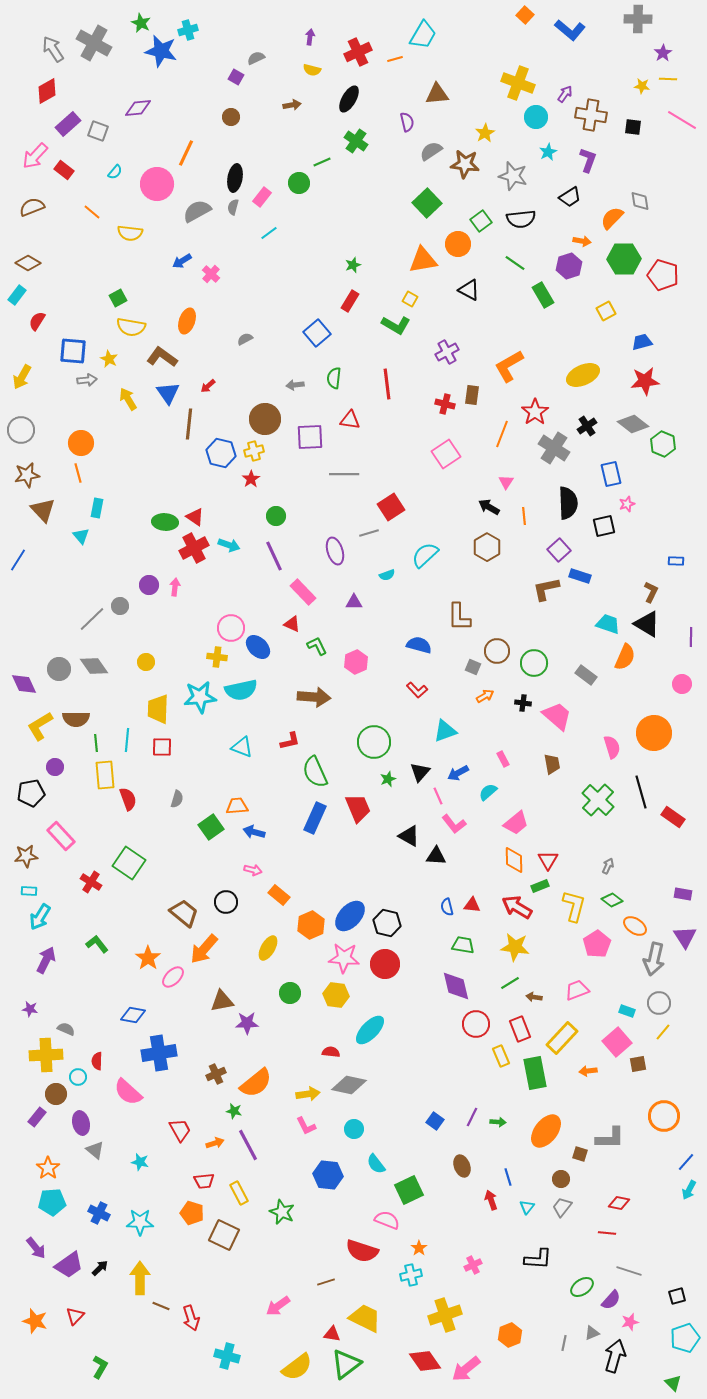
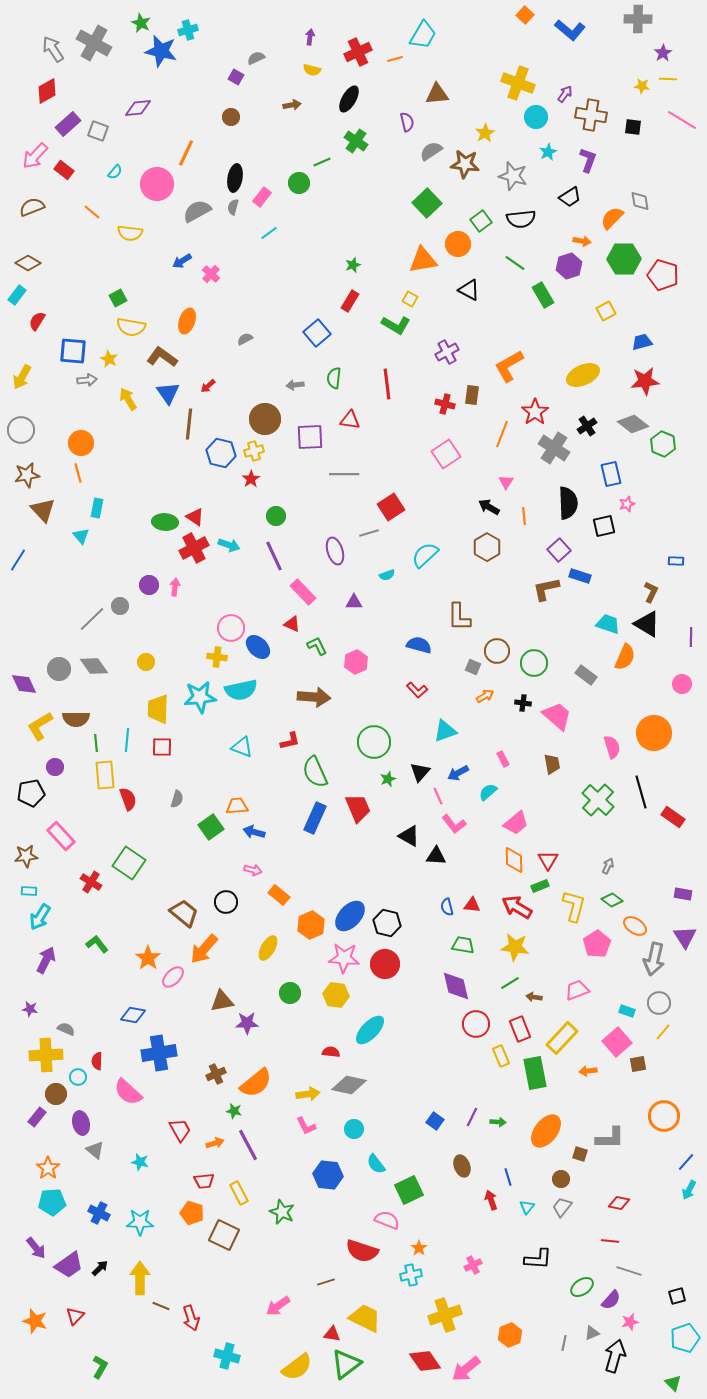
red line at (607, 1233): moved 3 px right, 8 px down
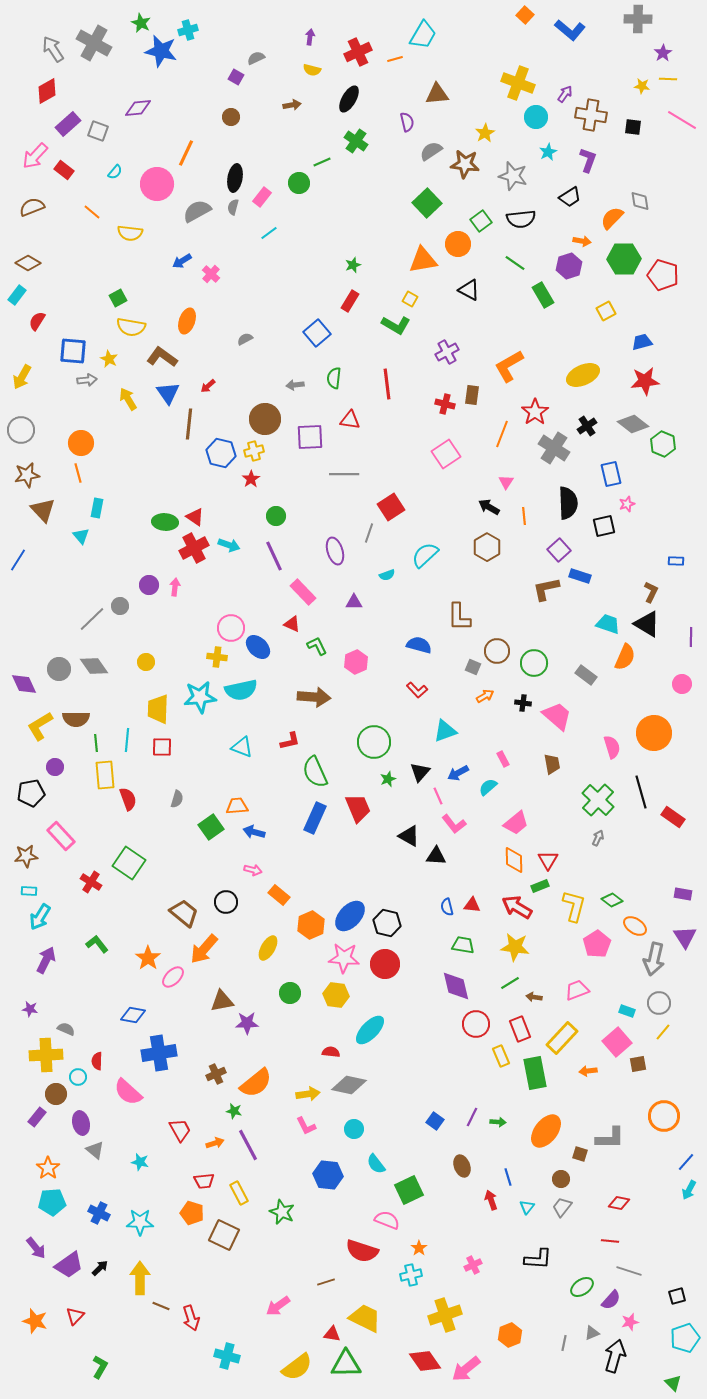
gray line at (369, 533): rotated 54 degrees counterclockwise
cyan semicircle at (488, 792): moved 5 px up
gray arrow at (608, 866): moved 10 px left, 28 px up
green triangle at (346, 1364): rotated 36 degrees clockwise
